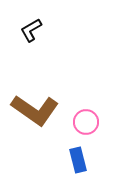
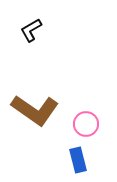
pink circle: moved 2 px down
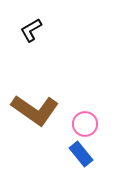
pink circle: moved 1 px left
blue rectangle: moved 3 px right, 6 px up; rotated 25 degrees counterclockwise
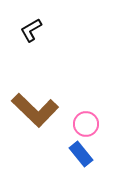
brown L-shape: rotated 9 degrees clockwise
pink circle: moved 1 px right
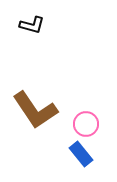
black L-shape: moved 1 px right, 5 px up; rotated 135 degrees counterclockwise
brown L-shape: rotated 12 degrees clockwise
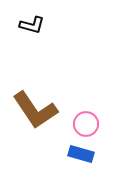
blue rectangle: rotated 35 degrees counterclockwise
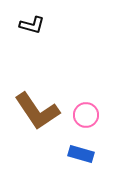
brown L-shape: moved 2 px right, 1 px down
pink circle: moved 9 px up
